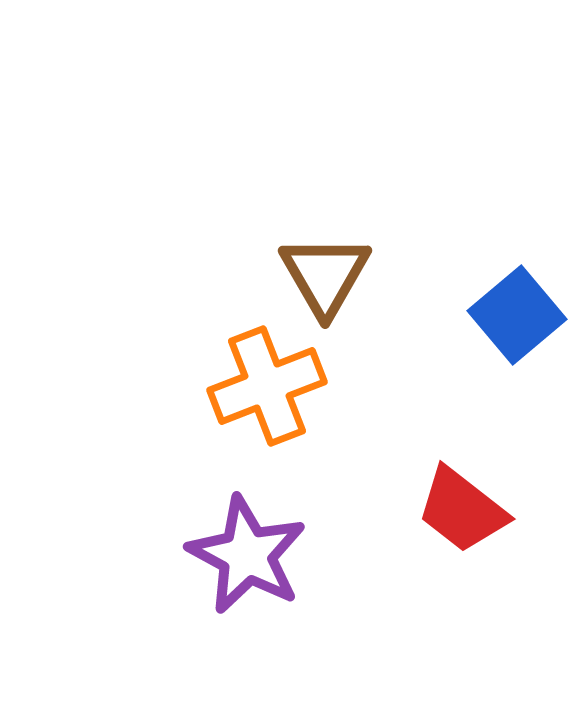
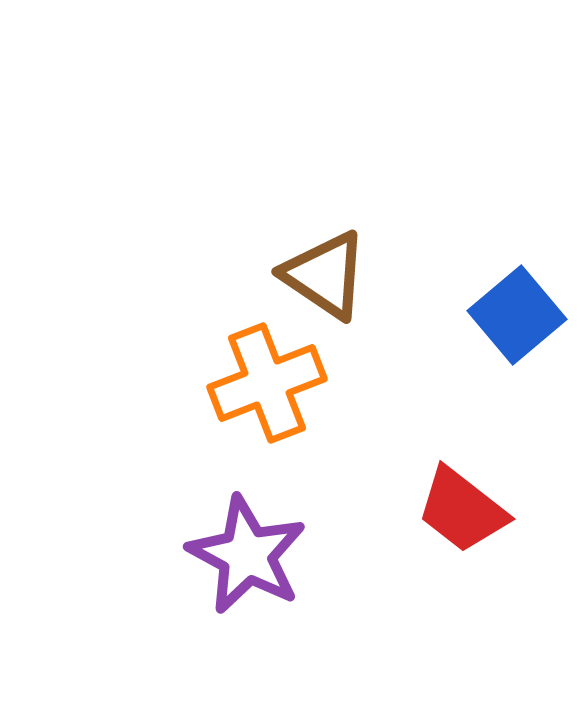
brown triangle: rotated 26 degrees counterclockwise
orange cross: moved 3 px up
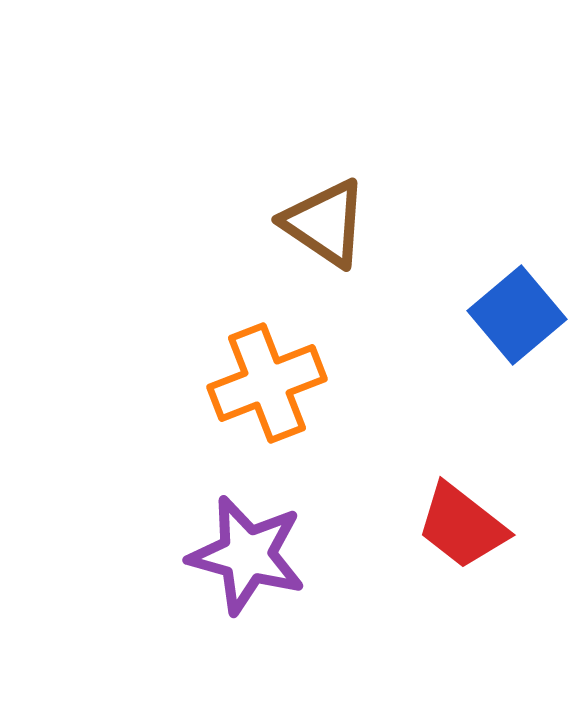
brown triangle: moved 52 px up
red trapezoid: moved 16 px down
purple star: rotated 13 degrees counterclockwise
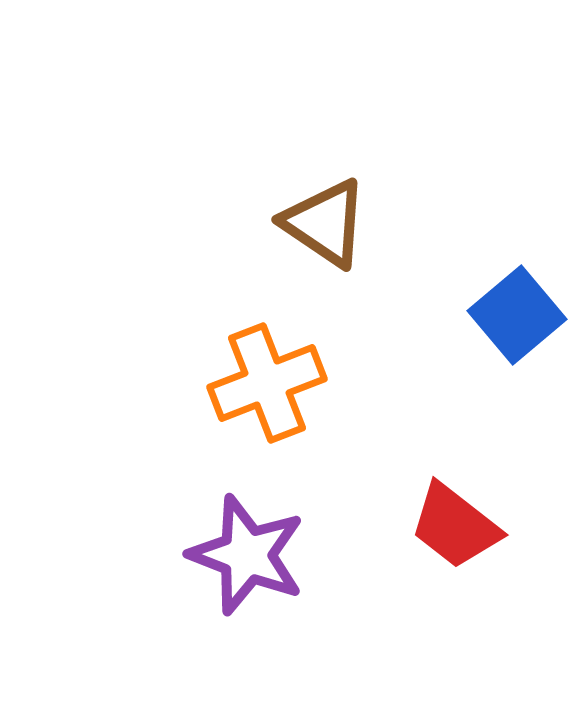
red trapezoid: moved 7 px left
purple star: rotated 6 degrees clockwise
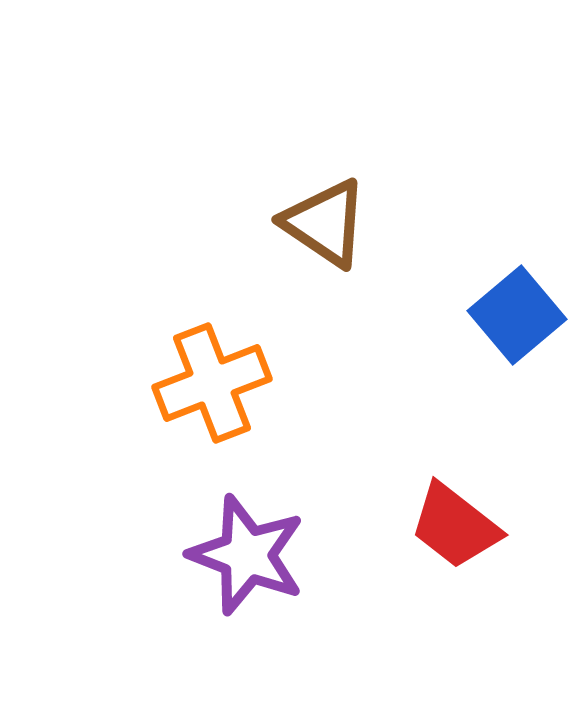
orange cross: moved 55 px left
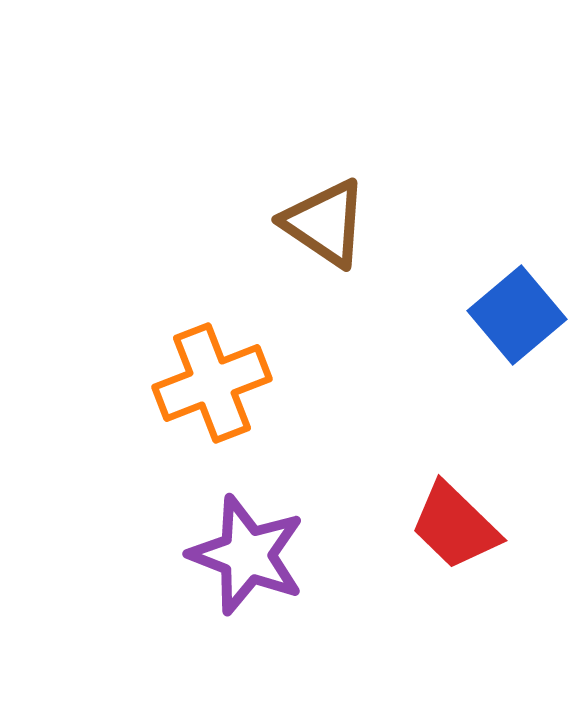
red trapezoid: rotated 6 degrees clockwise
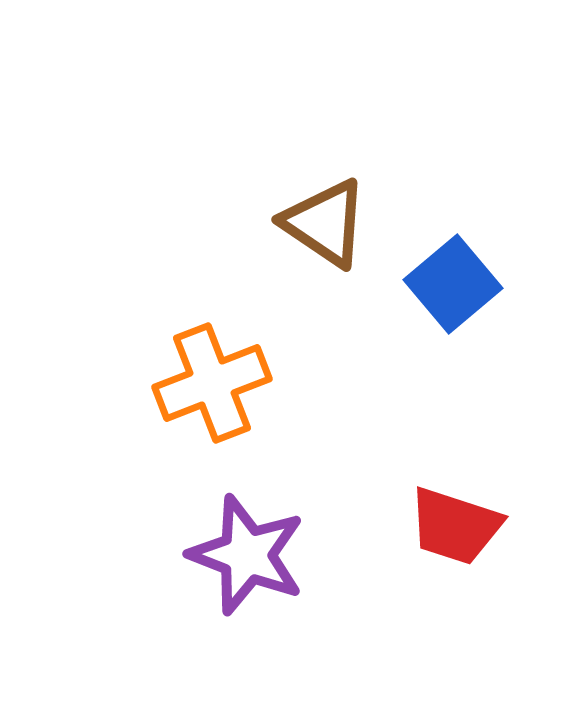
blue square: moved 64 px left, 31 px up
red trapezoid: rotated 26 degrees counterclockwise
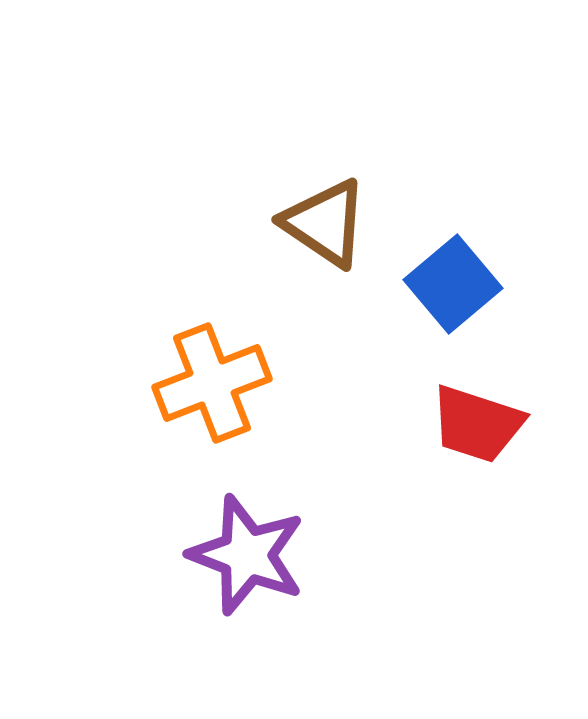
red trapezoid: moved 22 px right, 102 px up
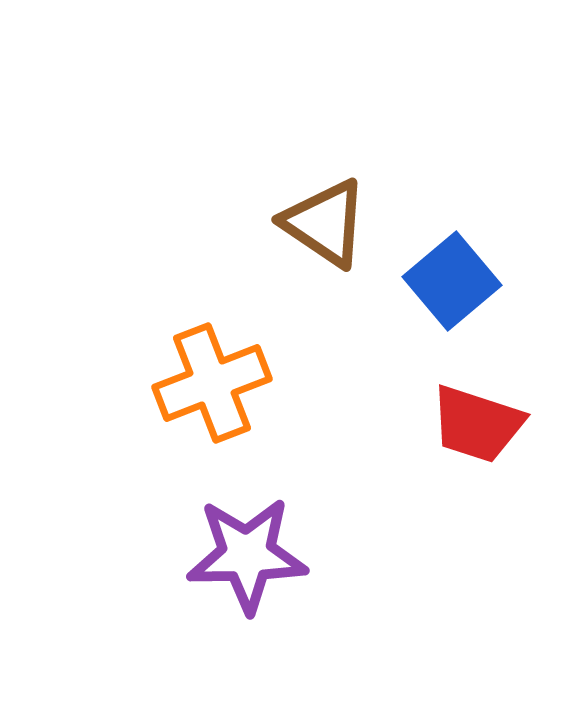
blue square: moved 1 px left, 3 px up
purple star: rotated 22 degrees counterclockwise
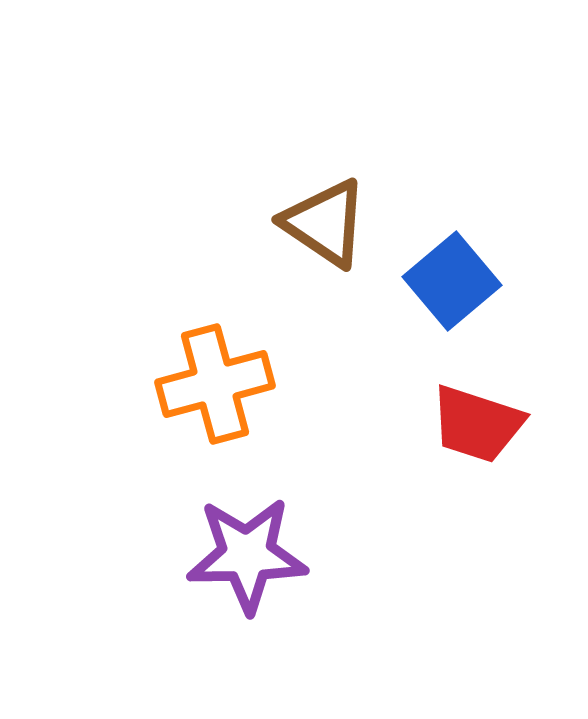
orange cross: moved 3 px right, 1 px down; rotated 6 degrees clockwise
